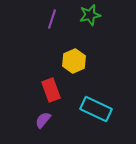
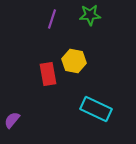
green star: rotated 10 degrees clockwise
yellow hexagon: rotated 25 degrees counterclockwise
red rectangle: moved 3 px left, 16 px up; rotated 10 degrees clockwise
purple semicircle: moved 31 px left
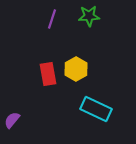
green star: moved 1 px left, 1 px down
yellow hexagon: moved 2 px right, 8 px down; rotated 20 degrees clockwise
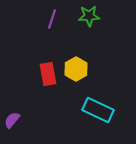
cyan rectangle: moved 2 px right, 1 px down
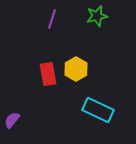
green star: moved 8 px right; rotated 10 degrees counterclockwise
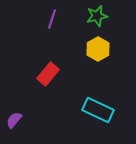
yellow hexagon: moved 22 px right, 20 px up
red rectangle: rotated 50 degrees clockwise
purple semicircle: moved 2 px right
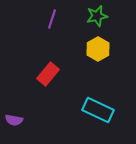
purple semicircle: rotated 120 degrees counterclockwise
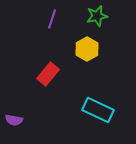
yellow hexagon: moved 11 px left
